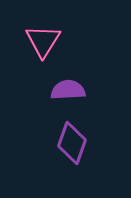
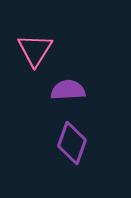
pink triangle: moved 8 px left, 9 px down
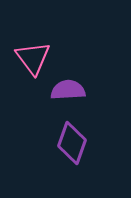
pink triangle: moved 2 px left, 8 px down; rotated 9 degrees counterclockwise
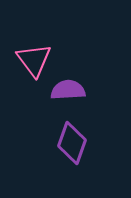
pink triangle: moved 1 px right, 2 px down
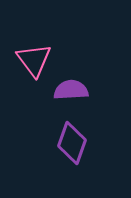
purple semicircle: moved 3 px right
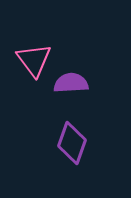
purple semicircle: moved 7 px up
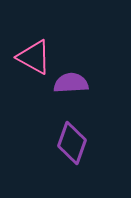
pink triangle: moved 3 px up; rotated 24 degrees counterclockwise
